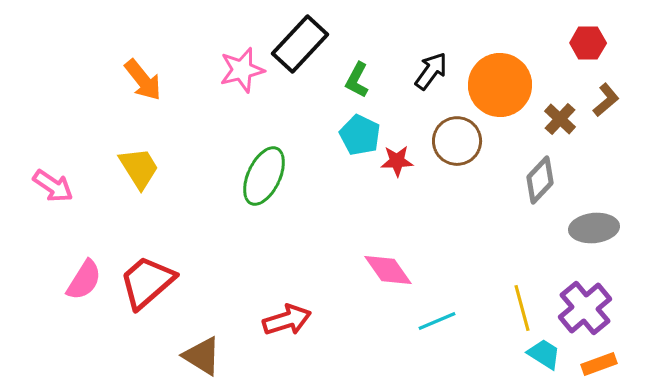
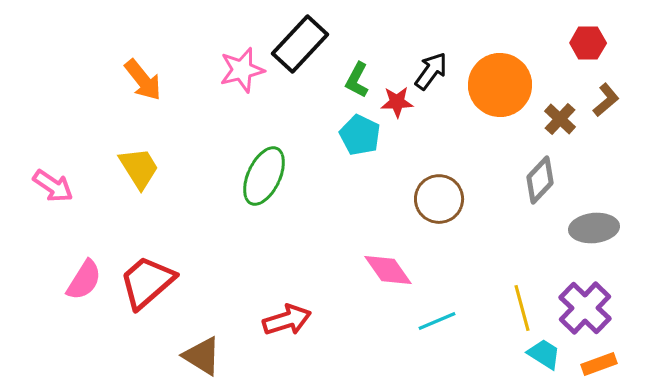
brown circle: moved 18 px left, 58 px down
red star: moved 59 px up
purple cross: rotated 6 degrees counterclockwise
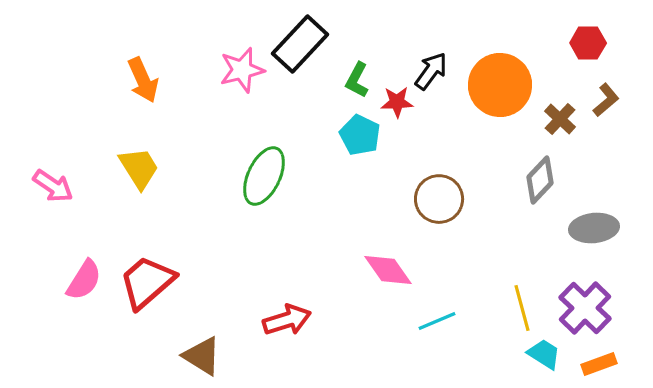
orange arrow: rotated 15 degrees clockwise
